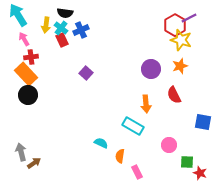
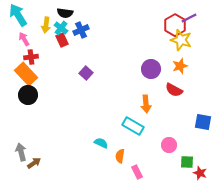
red semicircle: moved 5 px up; rotated 36 degrees counterclockwise
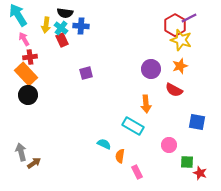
blue cross: moved 4 px up; rotated 28 degrees clockwise
red cross: moved 1 px left
purple square: rotated 32 degrees clockwise
blue square: moved 6 px left
cyan semicircle: moved 3 px right, 1 px down
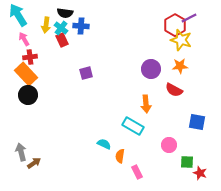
orange star: rotated 14 degrees clockwise
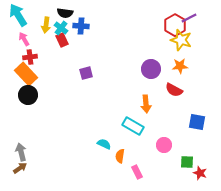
pink circle: moved 5 px left
brown arrow: moved 14 px left, 5 px down
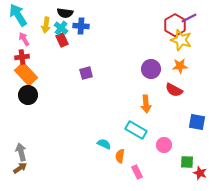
red cross: moved 8 px left
cyan rectangle: moved 3 px right, 4 px down
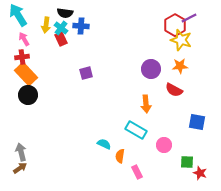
red rectangle: moved 1 px left, 1 px up
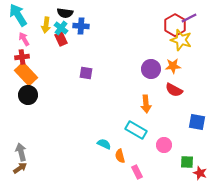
orange star: moved 7 px left
purple square: rotated 24 degrees clockwise
orange semicircle: rotated 24 degrees counterclockwise
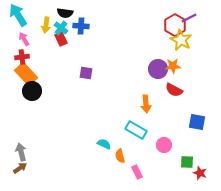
yellow star: rotated 10 degrees clockwise
purple circle: moved 7 px right
black circle: moved 4 px right, 4 px up
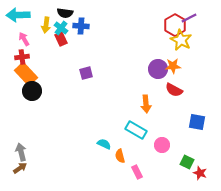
cyan arrow: rotated 60 degrees counterclockwise
purple square: rotated 24 degrees counterclockwise
pink circle: moved 2 px left
green square: rotated 24 degrees clockwise
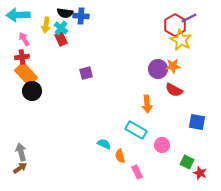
blue cross: moved 10 px up
orange arrow: moved 1 px right
